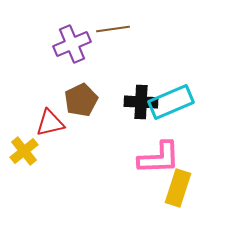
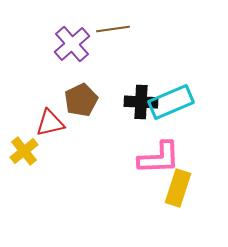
purple cross: rotated 18 degrees counterclockwise
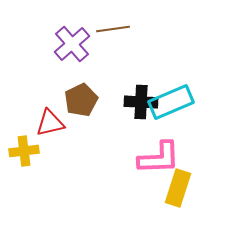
yellow cross: rotated 32 degrees clockwise
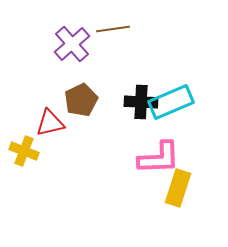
yellow cross: rotated 28 degrees clockwise
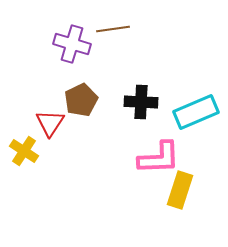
purple cross: rotated 33 degrees counterclockwise
cyan rectangle: moved 25 px right, 10 px down
red triangle: rotated 44 degrees counterclockwise
yellow cross: rotated 12 degrees clockwise
yellow rectangle: moved 2 px right, 2 px down
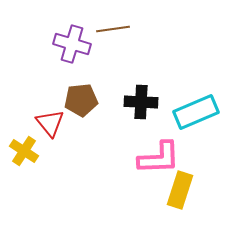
brown pentagon: rotated 20 degrees clockwise
red triangle: rotated 12 degrees counterclockwise
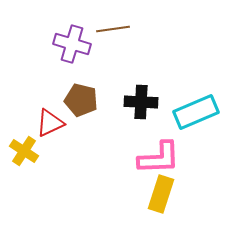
brown pentagon: rotated 20 degrees clockwise
red triangle: rotated 44 degrees clockwise
yellow rectangle: moved 19 px left, 4 px down
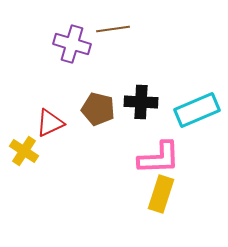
brown pentagon: moved 17 px right, 9 px down
cyan rectangle: moved 1 px right, 2 px up
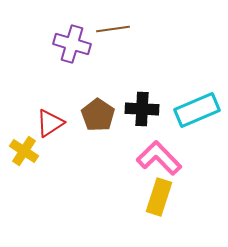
black cross: moved 1 px right, 7 px down
brown pentagon: moved 6 px down; rotated 20 degrees clockwise
red triangle: rotated 8 degrees counterclockwise
pink L-shape: rotated 132 degrees counterclockwise
yellow rectangle: moved 2 px left, 3 px down
